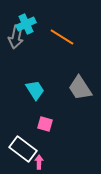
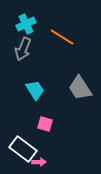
gray arrow: moved 7 px right, 12 px down; rotated 10 degrees clockwise
pink arrow: rotated 88 degrees clockwise
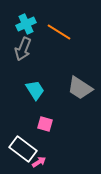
orange line: moved 3 px left, 5 px up
gray trapezoid: rotated 24 degrees counterclockwise
pink arrow: rotated 32 degrees counterclockwise
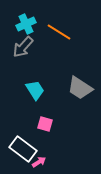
gray arrow: moved 2 px up; rotated 20 degrees clockwise
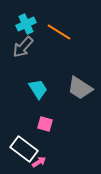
cyan trapezoid: moved 3 px right, 1 px up
white rectangle: moved 1 px right
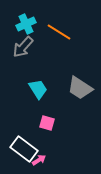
pink square: moved 2 px right, 1 px up
pink arrow: moved 2 px up
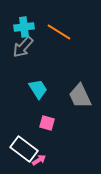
cyan cross: moved 2 px left, 3 px down; rotated 18 degrees clockwise
gray trapezoid: moved 8 px down; rotated 32 degrees clockwise
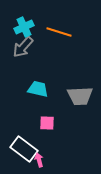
cyan cross: rotated 18 degrees counterclockwise
orange line: rotated 15 degrees counterclockwise
cyan trapezoid: rotated 45 degrees counterclockwise
gray trapezoid: rotated 68 degrees counterclockwise
pink square: rotated 14 degrees counterclockwise
pink arrow: rotated 72 degrees counterclockwise
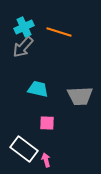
pink arrow: moved 7 px right
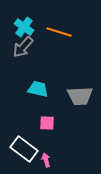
cyan cross: rotated 30 degrees counterclockwise
